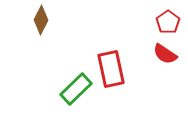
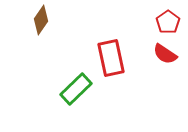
brown diamond: rotated 8 degrees clockwise
red rectangle: moved 11 px up
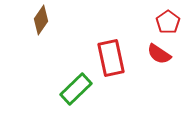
red semicircle: moved 6 px left
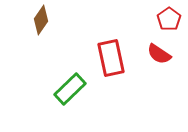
red pentagon: moved 1 px right, 3 px up
green rectangle: moved 6 px left
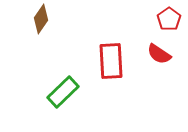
brown diamond: moved 1 px up
red rectangle: moved 3 px down; rotated 9 degrees clockwise
green rectangle: moved 7 px left, 3 px down
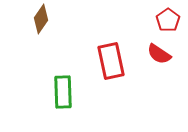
red pentagon: moved 1 px left, 1 px down
red rectangle: rotated 9 degrees counterclockwise
green rectangle: rotated 48 degrees counterclockwise
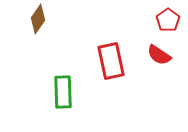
brown diamond: moved 3 px left
red semicircle: moved 1 px down
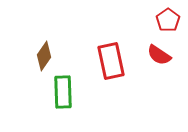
brown diamond: moved 6 px right, 37 px down
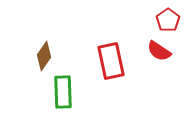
red semicircle: moved 4 px up
